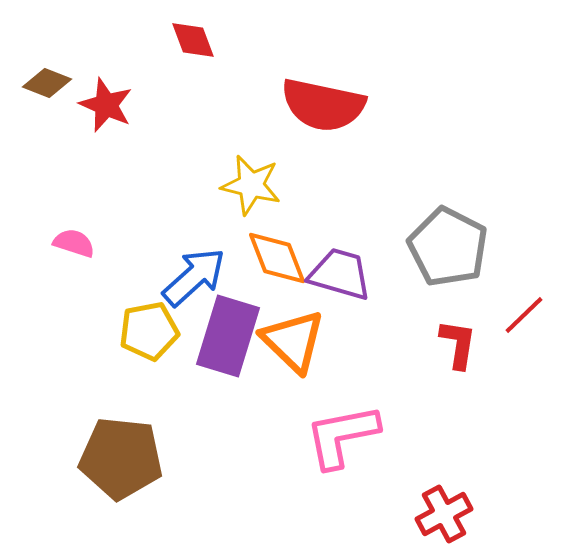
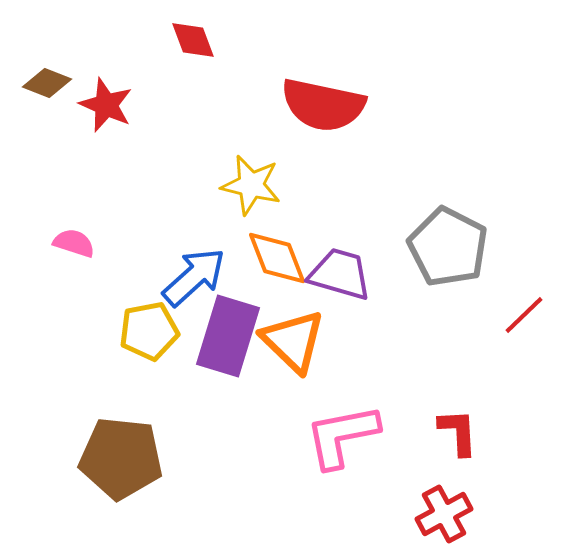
red L-shape: moved 88 px down; rotated 12 degrees counterclockwise
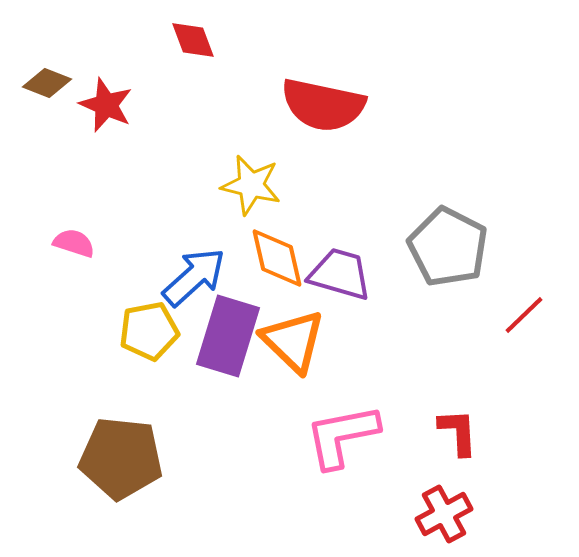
orange diamond: rotated 8 degrees clockwise
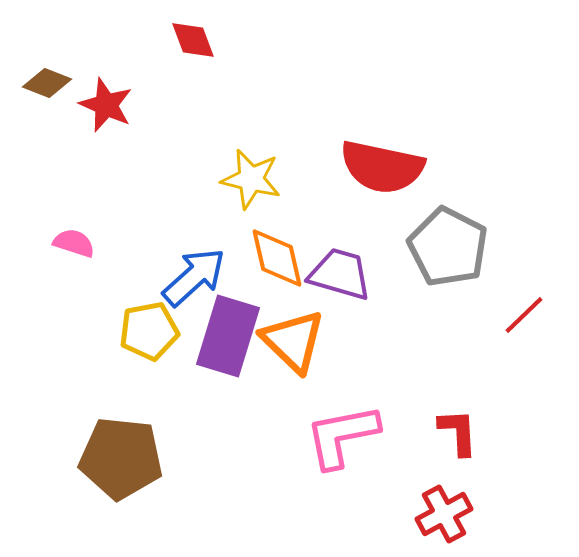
red semicircle: moved 59 px right, 62 px down
yellow star: moved 6 px up
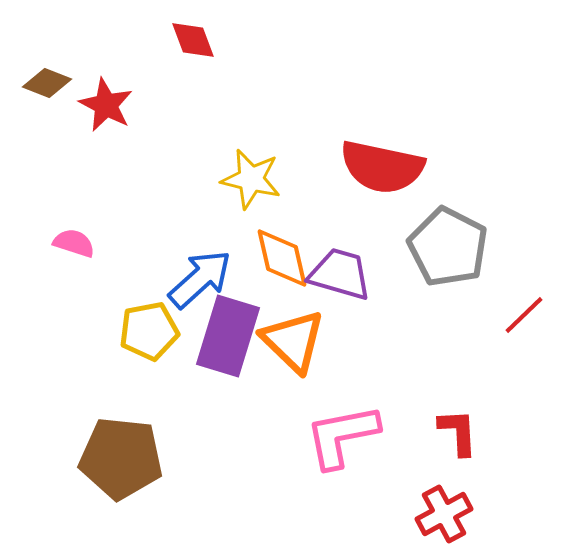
red star: rotated 4 degrees clockwise
orange diamond: moved 5 px right
blue arrow: moved 6 px right, 2 px down
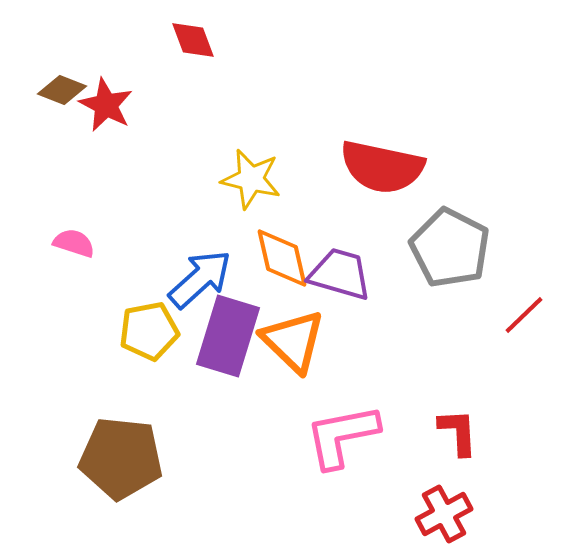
brown diamond: moved 15 px right, 7 px down
gray pentagon: moved 2 px right, 1 px down
